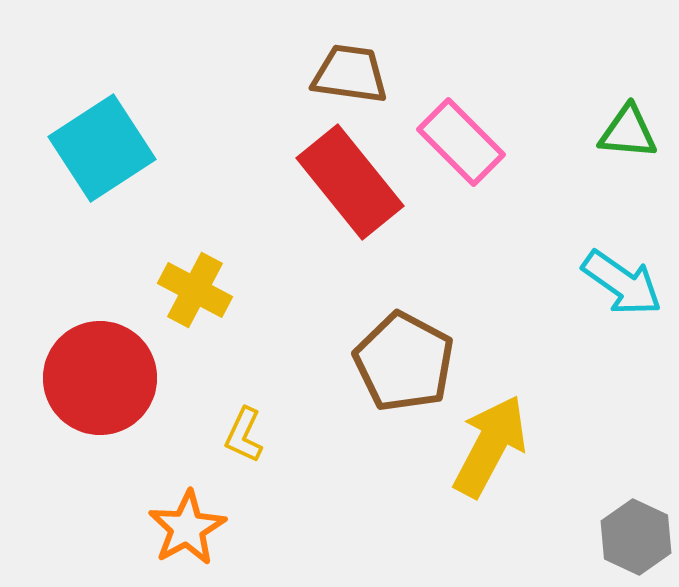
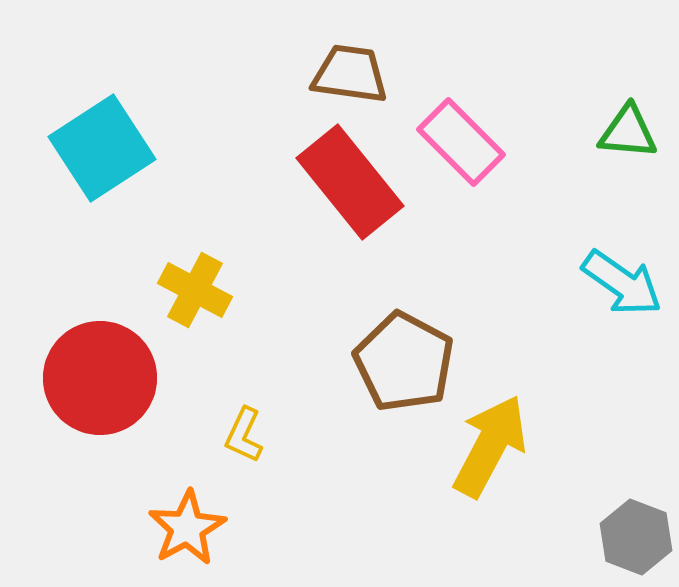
gray hexagon: rotated 4 degrees counterclockwise
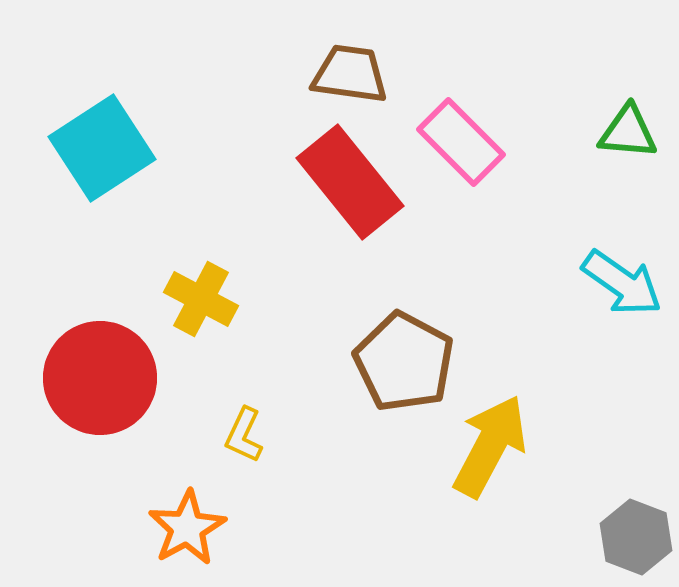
yellow cross: moved 6 px right, 9 px down
